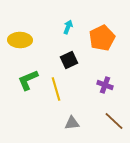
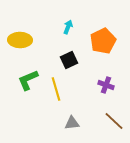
orange pentagon: moved 1 px right, 3 px down
purple cross: moved 1 px right
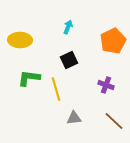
orange pentagon: moved 10 px right
green L-shape: moved 1 px right, 2 px up; rotated 30 degrees clockwise
gray triangle: moved 2 px right, 5 px up
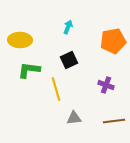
orange pentagon: rotated 15 degrees clockwise
green L-shape: moved 8 px up
brown line: rotated 50 degrees counterclockwise
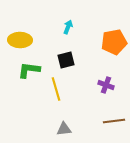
orange pentagon: moved 1 px right, 1 px down
black square: moved 3 px left; rotated 12 degrees clockwise
gray triangle: moved 10 px left, 11 px down
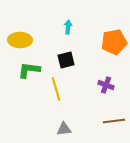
cyan arrow: rotated 16 degrees counterclockwise
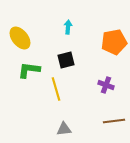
yellow ellipse: moved 2 px up; rotated 50 degrees clockwise
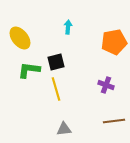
black square: moved 10 px left, 2 px down
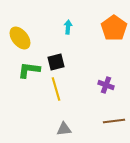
orange pentagon: moved 14 px up; rotated 25 degrees counterclockwise
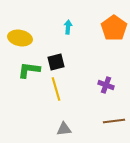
yellow ellipse: rotated 40 degrees counterclockwise
